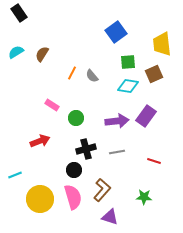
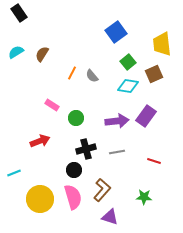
green square: rotated 35 degrees counterclockwise
cyan line: moved 1 px left, 2 px up
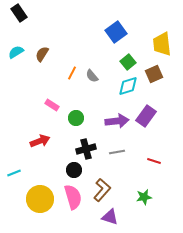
cyan diamond: rotated 25 degrees counterclockwise
green star: rotated 14 degrees counterclockwise
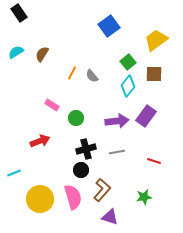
blue square: moved 7 px left, 6 px up
yellow trapezoid: moved 6 px left, 4 px up; rotated 60 degrees clockwise
brown square: rotated 24 degrees clockwise
cyan diamond: rotated 35 degrees counterclockwise
black circle: moved 7 px right
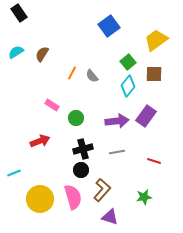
black cross: moved 3 px left
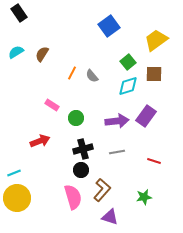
cyan diamond: rotated 35 degrees clockwise
yellow circle: moved 23 px left, 1 px up
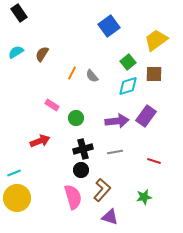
gray line: moved 2 px left
